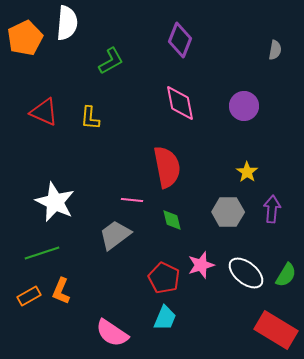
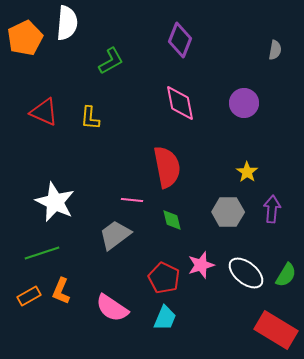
purple circle: moved 3 px up
pink semicircle: moved 25 px up
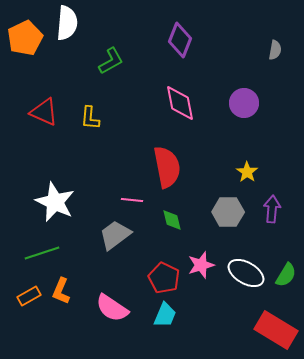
white ellipse: rotated 9 degrees counterclockwise
cyan trapezoid: moved 3 px up
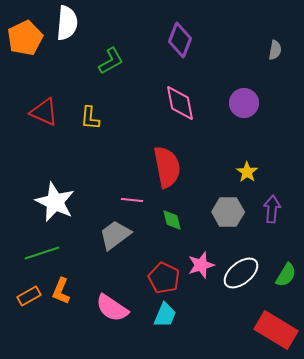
white ellipse: moved 5 px left; rotated 69 degrees counterclockwise
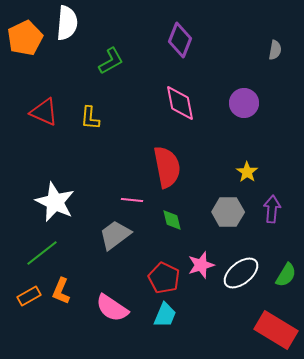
green line: rotated 20 degrees counterclockwise
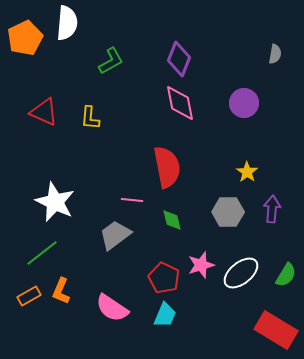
purple diamond: moved 1 px left, 19 px down
gray semicircle: moved 4 px down
